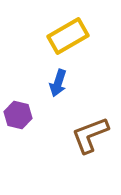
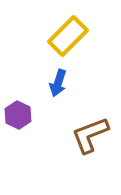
yellow rectangle: rotated 15 degrees counterclockwise
purple hexagon: rotated 12 degrees clockwise
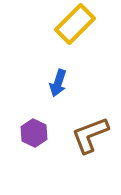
yellow rectangle: moved 7 px right, 12 px up
purple hexagon: moved 16 px right, 18 px down
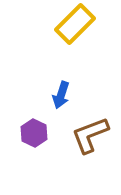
blue arrow: moved 3 px right, 12 px down
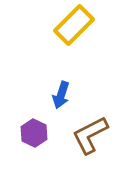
yellow rectangle: moved 1 px left, 1 px down
brown L-shape: rotated 6 degrees counterclockwise
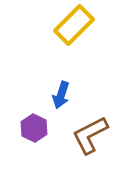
purple hexagon: moved 5 px up
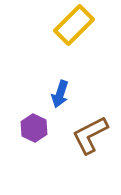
blue arrow: moved 1 px left, 1 px up
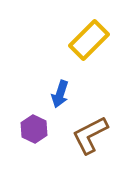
yellow rectangle: moved 15 px right, 15 px down
purple hexagon: moved 1 px down
